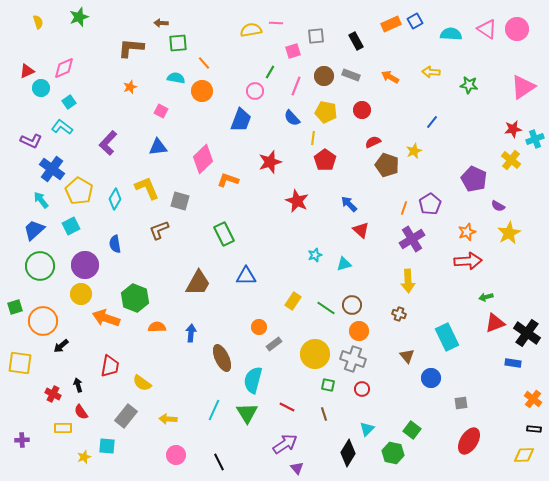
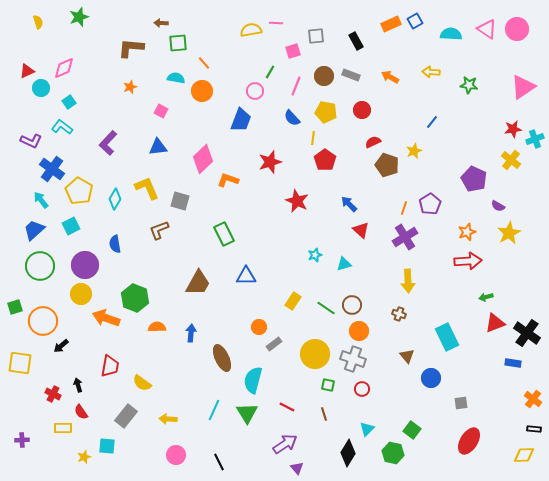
purple cross at (412, 239): moved 7 px left, 2 px up
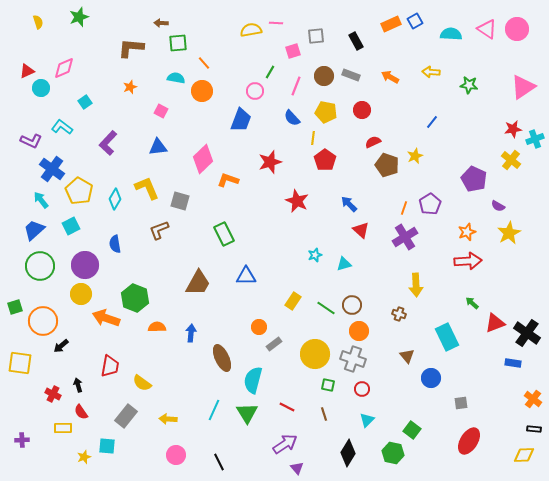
cyan square at (69, 102): moved 16 px right
yellow star at (414, 151): moved 1 px right, 5 px down
yellow arrow at (408, 281): moved 8 px right, 4 px down
green arrow at (486, 297): moved 14 px left, 6 px down; rotated 56 degrees clockwise
cyan triangle at (367, 429): moved 9 px up
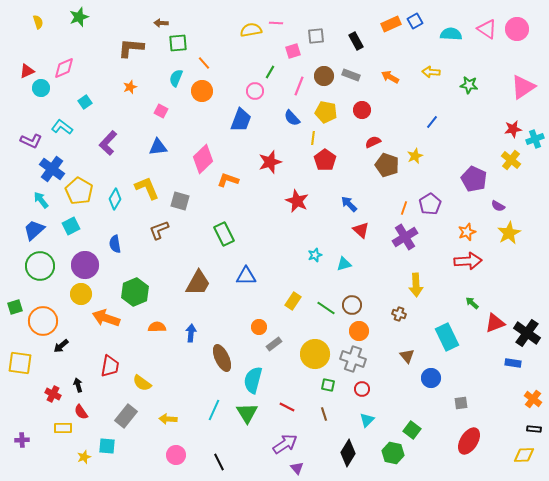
cyan semicircle at (176, 78): rotated 78 degrees counterclockwise
pink line at (296, 86): moved 3 px right
green hexagon at (135, 298): moved 6 px up; rotated 16 degrees clockwise
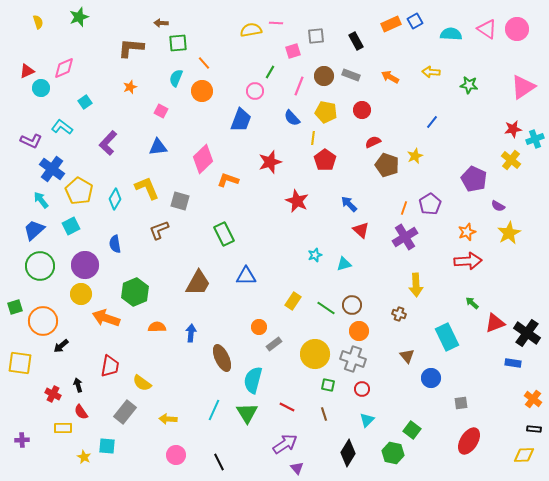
gray rectangle at (126, 416): moved 1 px left, 4 px up
yellow star at (84, 457): rotated 24 degrees counterclockwise
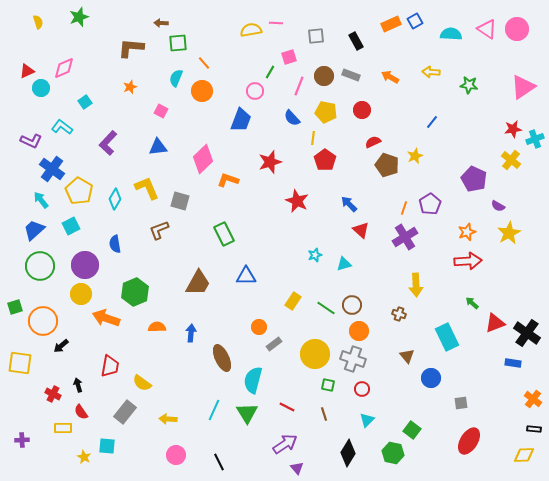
pink square at (293, 51): moved 4 px left, 6 px down
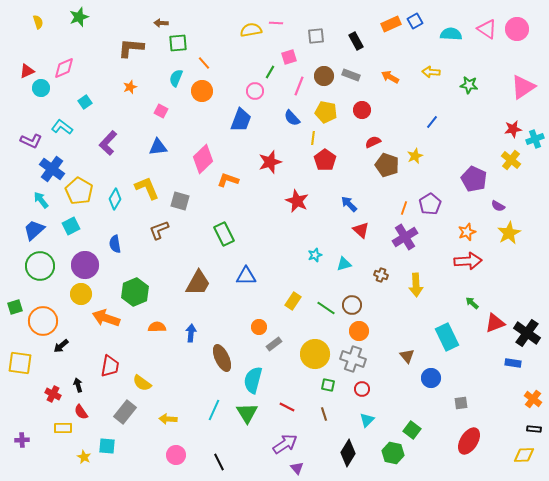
brown cross at (399, 314): moved 18 px left, 39 px up
